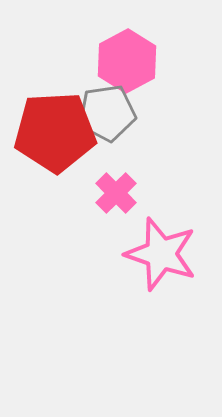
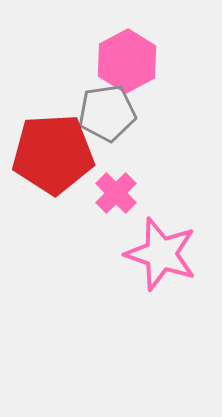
red pentagon: moved 2 px left, 22 px down
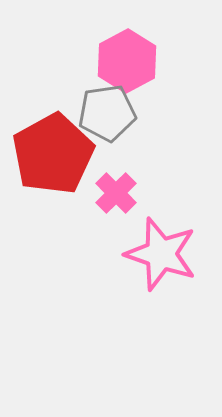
red pentagon: rotated 26 degrees counterclockwise
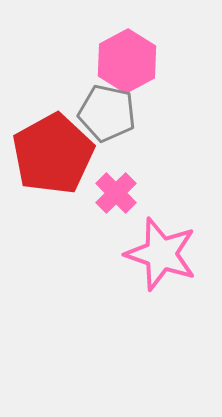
gray pentagon: rotated 20 degrees clockwise
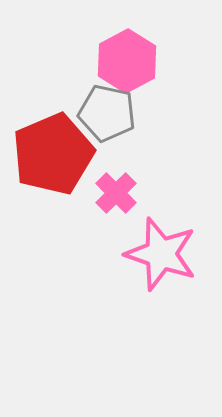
red pentagon: rotated 6 degrees clockwise
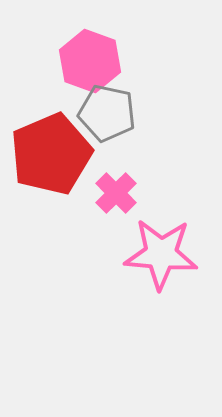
pink hexagon: moved 37 px left; rotated 12 degrees counterclockwise
red pentagon: moved 2 px left
pink star: rotated 14 degrees counterclockwise
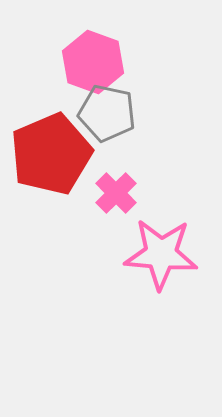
pink hexagon: moved 3 px right, 1 px down
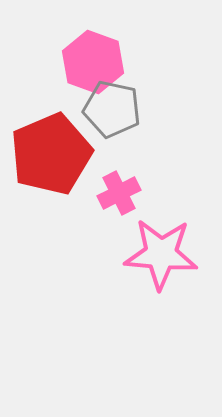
gray pentagon: moved 5 px right, 4 px up
pink cross: moved 3 px right; rotated 18 degrees clockwise
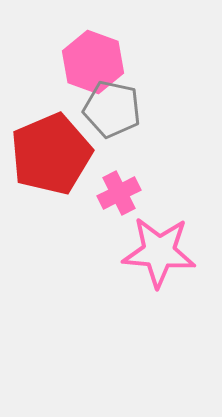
pink star: moved 2 px left, 2 px up
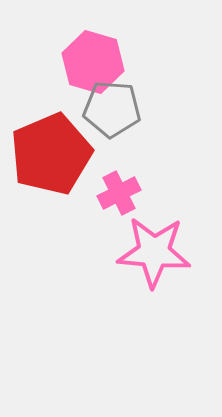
pink hexagon: rotated 4 degrees counterclockwise
gray pentagon: rotated 8 degrees counterclockwise
pink star: moved 5 px left
